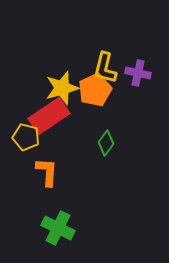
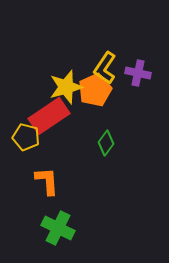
yellow L-shape: rotated 20 degrees clockwise
yellow star: moved 4 px right, 1 px up
orange L-shape: moved 9 px down; rotated 8 degrees counterclockwise
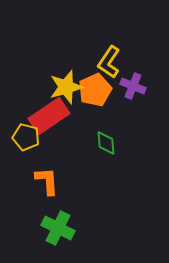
yellow L-shape: moved 4 px right, 6 px up
purple cross: moved 5 px left, 13 px down; rotated 10 degrees clockwise
green diamond: rotated 40 degrees counterclockwise
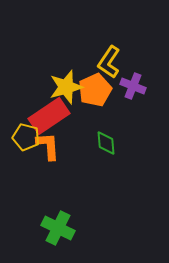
orange L-shape: moved 1 px right, 35 px up
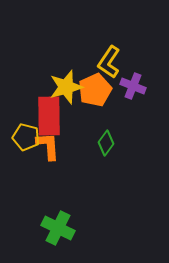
red rectangle: rotated 57 degrees counterclockwise
green diamond: rotated 40 degrees clockwise
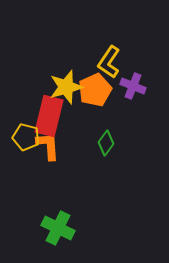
red rectangle: rotated 15 degrees clockwise
